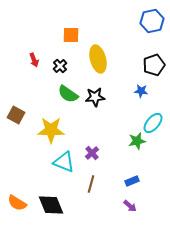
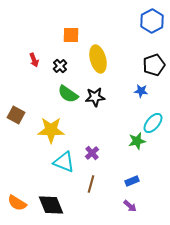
blue hexagon: rotated 15 degrees counterclockwise
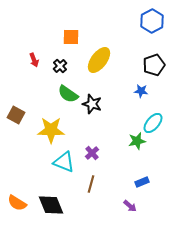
orange square: moved 2 px down
yellow ellipse: moved 1 px right, 1 px down; rotated 52 degrees clockwise
black star: moved 3 px left, 7 px down; rotated 24 degrees clockwise
blue rectangle: moved 10 px right, 1 px down
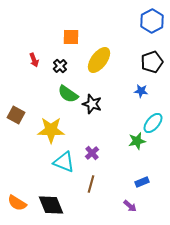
black pentagon: moved 2 px left, 3 px up
